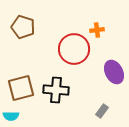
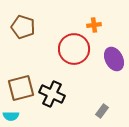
orange cross: moved 3 px left, 5 px up
purple ellipse: moved 13 px up
black cross: moved 4 px left, 4 px down; rotated 20 degrees clockwise
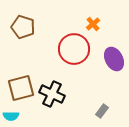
orange cross: moved 1 px left, 1 px up; rotated 32 degrees counterclockwise
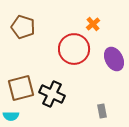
gray rectangle: rotated 48 degrees counterclockwise
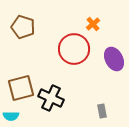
black cross: moved 1 px left, 4 px down
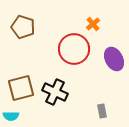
black cross: moved 4 px right, 6 px up
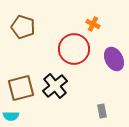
orange cross: rotated 24 degrees counterclockwise
black cross: moved 6 px up; rotated 25 degrees clockwise
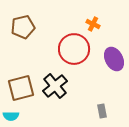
brown pentagon: rotated 30 degrees counterclockwise
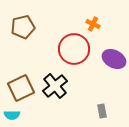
purple ellipse: rotated 35 degrees counterclockwise
brown square: rotated 12 degrees counterclockwise
cyan semicircle: moved 1 px right, 1 px up
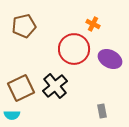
brown pentagon: moved 1 px right, 1 px up
purple ellipse: moved 4 px left
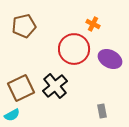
cyan semicircle: rotated 28 degrees counterclockwise
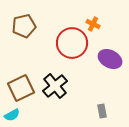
red circle: moved 2 px left, 6 px up
